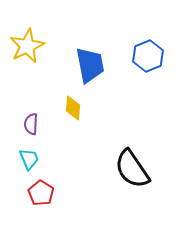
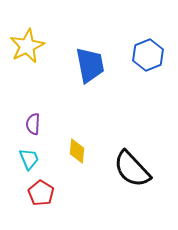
blue hexagon: moved 1 px up
yellow diamond: moved 4 px right, 43 px down
purple semicircle: moved 2 px right
black semicircle: rotated 9 degrees counterclockwise
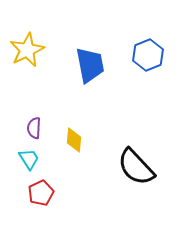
yellow star: moved 4 px down
purple semicircle: moved 1 px right, 4 px down
yellow diamond: moved 3 px left, 11 px up
cyan trapezoid: rotated 10 degrees counterclockwise
black semicircle: moved 4 px right, 2 px up
red pentagon: rotated 15 degrees clockwise
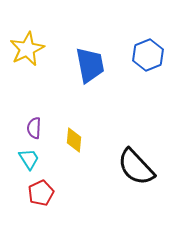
yellow star: moved 1 px up
